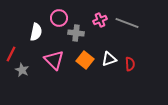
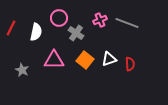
gray cross: rotated 28 degrees clockwise
red line: moved 26 px up
pink triangle: rotated 45 degrees counterclockwise
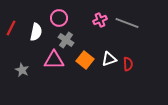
gray cross: moved 10 px left, 7 px down
red semicircle: moved 2 px left
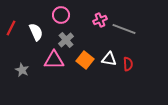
pink circle: moved 2 px right, 3 px up
gray line: moved 3 px left, 6 px down
white semicircle: rotated 36 degrees counterclockwise
gray cross: rotated 14 degrees clockwise
white triangle: rotated 28 degrees clockwise
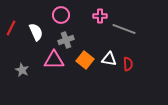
pink cross: moved 4 px up; rotated 24 degrees clockwise
gray cross: rotated 21 degrees clockwise
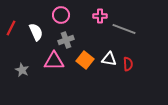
pink triangle: moved 1 px down
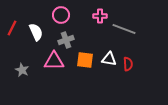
red line: moved 1 px right
orange square: rotated 30 degrees counterclockwise
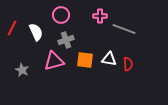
pink triangle: rotated 15 degrees counterclockwise
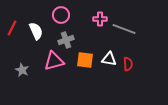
pink cross: moved 3 px down
white semicircle: moved 1 px up
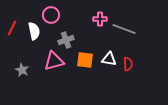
pink circle: moved 10 px left
white semicircle: moved 2 px left; rotated 12 degrees clockwise
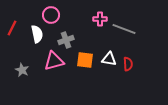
white semicircle: moved 3 px right, 3 px down
